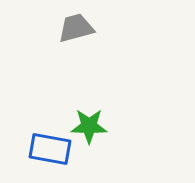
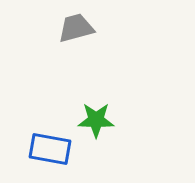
green star: moved 7 px right, 6 px up
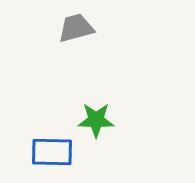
blue rectangle: moved 2 px right, 3 px down; rotated 9 degrees counterclockwise
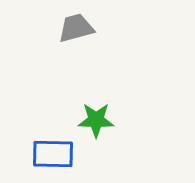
blue rectangle: moved 1 px right, 2 px down
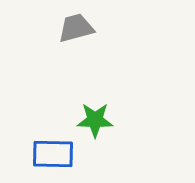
green star: moved 1 px left
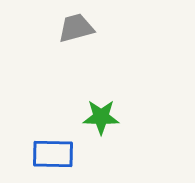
green star: moved 6 px right, 3 px up
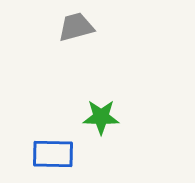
gray trapezoid: moved 1 px up
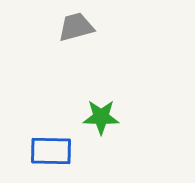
blue rectangle: moved 2 px left, 3 px up
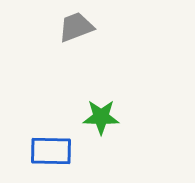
gray trapezoid: rotated 6 degrees counterclockwise
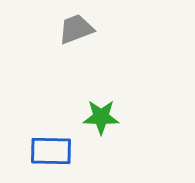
gray trapezoid: moved 2 px down
